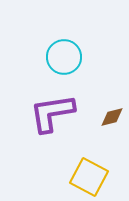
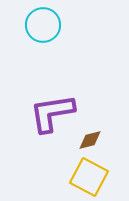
cyan circle: moved 21 px left, 32 px up
brown diamond: moved 22 px left, 23 px down
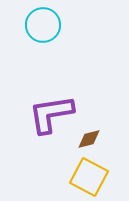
purple L-shape: moved 1 px left, 1 px down
brown diamond: moved 1 px left, 1 px up
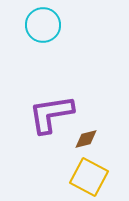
brown diamond: moved 3 px left
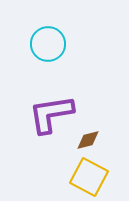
cyan circle: moved 5 px right, 19 px down
brown diamond: moved 2 px right, 1 px down
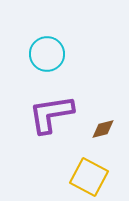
cyan circle: moved 1 px left, 10 px down
brown diamond: moved 15 px right, 11 px up
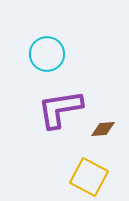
purple L-shape: moved 9 px right, 5 px up
brown diamond: rotated 10 degrees clockwise
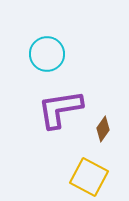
brown diamond: rotated 50 degrees counterclockwise
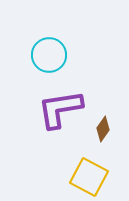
cyan circle: moved 2 px right, 1 px down
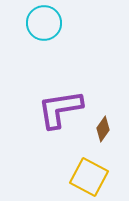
cyan circle: moved 5 px left, 32 px up
